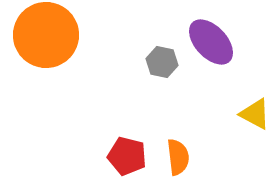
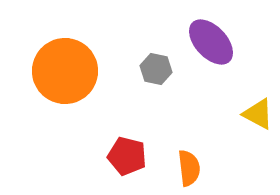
orange circle: moved 19 px right, 36 px down
gray hexagon: moved 6 px left, 7 px down
yellow triangle: moved 3 px right
orange semicircle: moved 11 px right, 11 px down
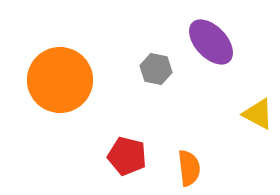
orange circle: moved 5 px left, 9 px down
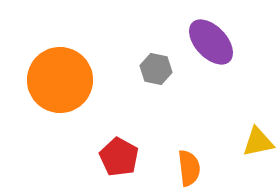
yellow triangle: moved 28 px down; rotated 40 degrees counterclockwise
red pentagon: moved 8 px left, 1 px down; rotated 15 degrees clockwise
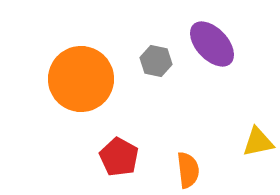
purple ellipse: moved 1 px right, 2 px down
gray hexagon: moved 8 px up
orange circle: moved 21 px right, 1 px up
orange semicircle: moved 1 px left, 2 px down
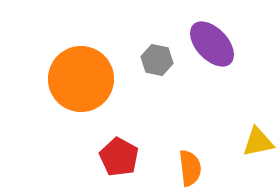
gray hexagon: moved 1 px right, 1 px up
orange semicircle: moved 2 px right, 2 px up
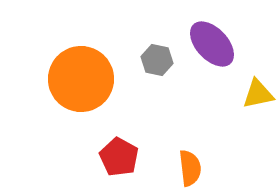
yellow triangle: moved 48 px up
